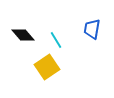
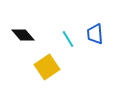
blue trapezoid: moved 3 px right, 5 px down; rotated 15 degrees counterclockwise
cyan line: moved 12 px right, 1 px up
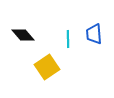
blue trapezoid: moved 1 px left
cyan line: rotated 30 degrees clockwise
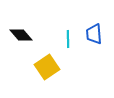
black diamond: moved 2 px left
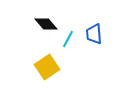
black diamond: moved 25 px right, 11 px up
cyan line: rotated 30 degrees clockwise
